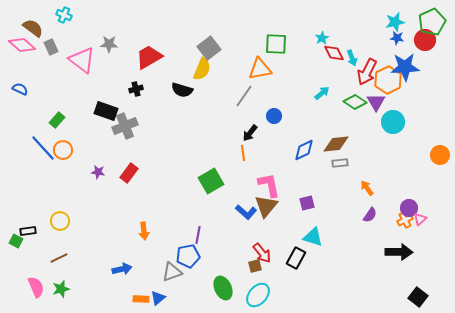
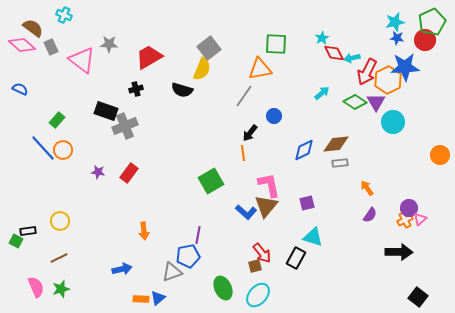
cyan arrow at (352, 58): rotated 98 degrees clockwise
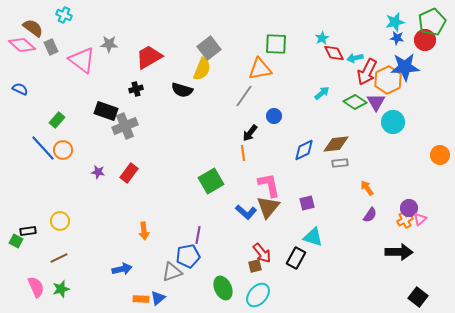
cyan arrow at (352, 58): moved 3 px right
brown triangle at (266, 206): moved 2 px right, 1 px down
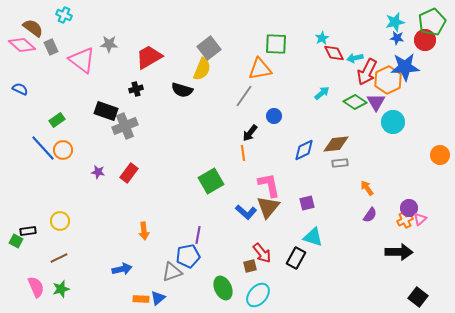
green rectangle at (57, 120): rotated 14 degrees clockwise
brown square at (255, 266): moved 5 px left
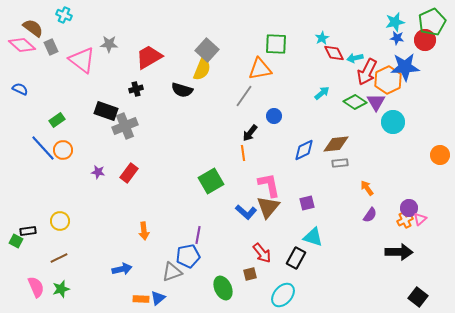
gray square at (209, 48): moved 2 px left, 2 px down; rotated 10 degrees counterclockwise
brown square at (250, 266): moved 8 px down
cyan ellipse at (258, 295): moved 25 px right
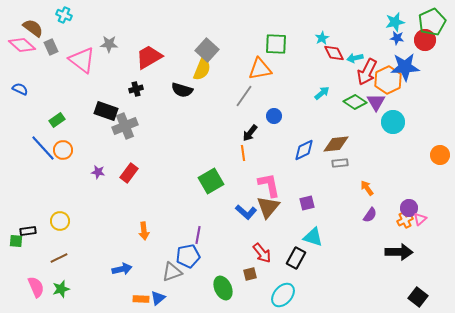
green square at (16, 241): rotated 24 degrees counterclockwise
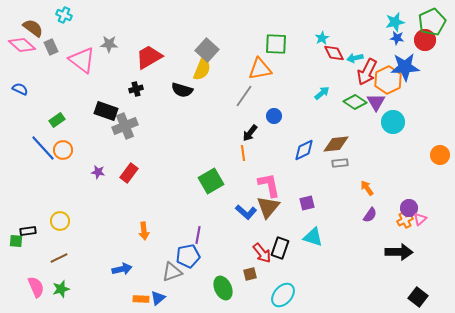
black rectangle at (296, 258): moved 16 px left, 10 px up; rotated 10 degrees counterclockwise
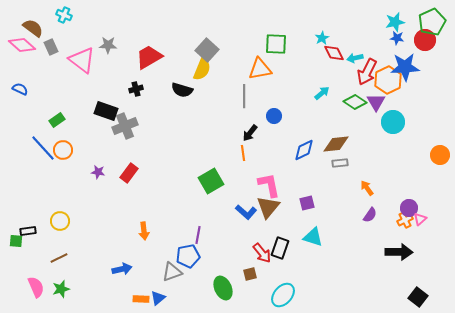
gray star at (109, 44): moved 1 px left, 1 px down
gray line at (244, 96): rotated 35 degrees counterclockwise
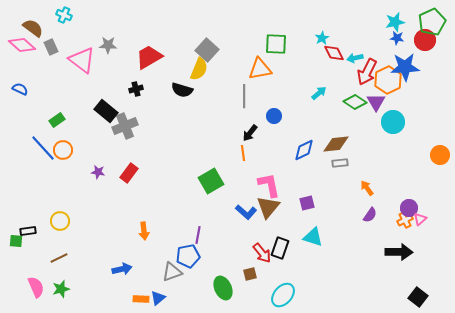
yellow semicircle at (202, 69): moved 3 px left
cyan arrow at (322, 93): moved 3 px left
black rectangle at (106, 111): rotated 20 degrees clockwise
